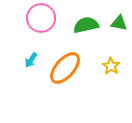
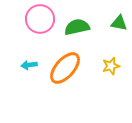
pink circle: moved 1 px left, 1 px down
green semicircle: moved 9 px left, 2 px down
cyan arrow: moved 2 px left, 5 px down; rotated 49 degrees clockwise
yellow star: rotated 24 degrees clockwise
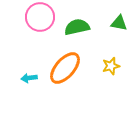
pink circle: moved 2 px up
cyan arrow: moved 13 px down
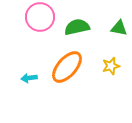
green triangle: moved 5 px down
orange ellipse: moved 2 px right, 1 px up
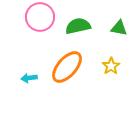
green semicircle: moved 1 px right, 1 px up
yellow star: rotated 18 degrees counterclockwise
